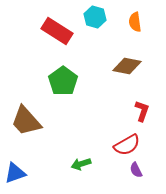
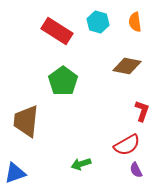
cyan hexagon: moved 3 px right, 5 px down
brown trapezoid: rotated 48 degrees clockwise
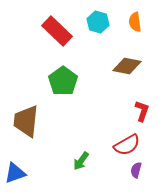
red rectangle: rotated 12 degrees clockwise
green arrow: moved 3 px up; rotated 36 degrees counterclockwise
purple semicircle: rotated 42 degrees clockwise
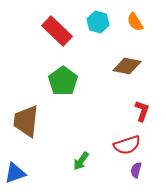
orange semicircle: rotated 24 degrees counterclockwise
red semicircle: rotated 12 degrees clockwise
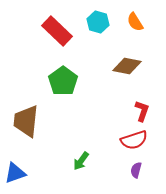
red semicircle: moved 7 px right, 5 px up
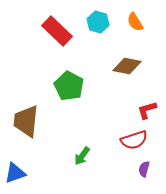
green pentagon: moved 6 px right, 5 px down; rotated 8 degrees counterclockwise
red L-shape: moved 5 px right, 1 px up; rotated 125 degrees counterclockwise
green arrow: moved 1 px right, 5 px up
purple semicircle: moved 8 px right, 1 px up
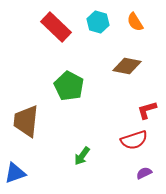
red rectangle: moved 1 px left, 4 px up
purple semicircle: moved 4 px down; rotated 49 degrees clockwise
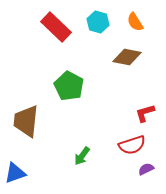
brown diamond: moved 9 px up
red L-shape: moved 2 px left, 3 px down
red semicircle: moved 2 px left, 5 px down
purple semicircle: moved 2 px right, 4 px up
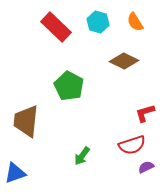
brown diamond: moved 3 px left, 4 px down; rotated 16 degrees clockwise
purple semicircle: moved 2 px up
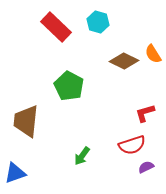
orange semicircle: moved 18 px right, 32 px down
